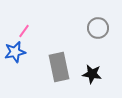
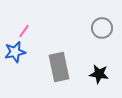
gray circle: moved 4 px right
black star: moved 7 px right
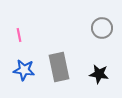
pink line: moved 5 px left, 4 px down; rotated 48 degrees counterclockwise
blue star: moved 9 px right, 18 px down; rotated 20 degrees clockwise
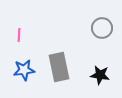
pink line: rotated 16 degrees clockwise
blue star: rotated 15 degrees counterclockwise
black star: moved 1 px right, 1 px down
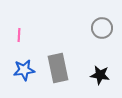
gray rectangle: moved 1 px left, 1 px down
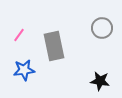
pink line: rotated 32 degrees clockwise
gray rectangle: moved 4 px left, 22 px up
black star: moved 6 px down
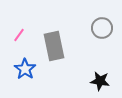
blue star: moved 1 px right, 1 px up; rotated 30 degrees counterclockwise
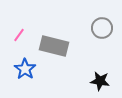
gray rectangle: rotated 64 degrees counterclockwise
